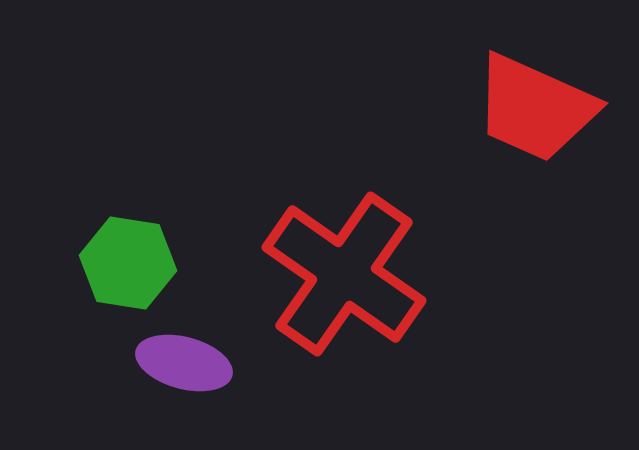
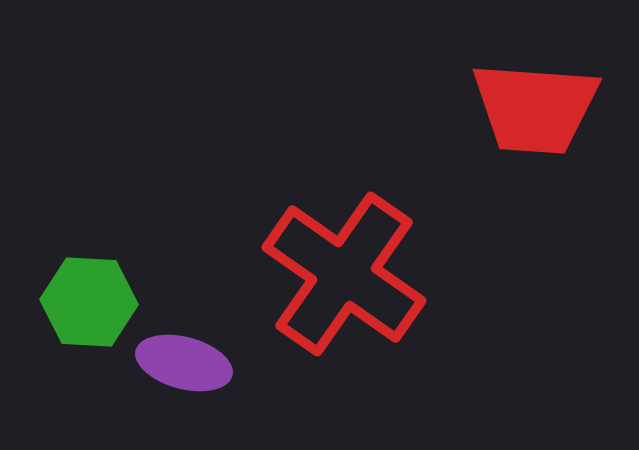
red trapezoid: rotated 20 degrees counterclockwise
green hexagon: moved 39 px left, 39 px down; rotated 6 degrees counterclockwise
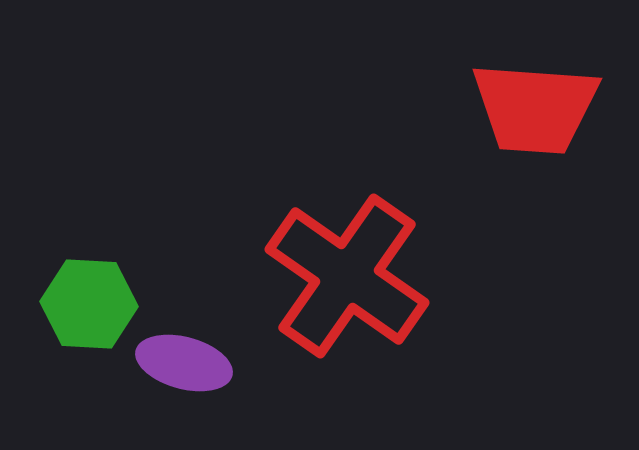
red cross: moved 3 px right, 2 px down
green hexagon: moved 2 px down
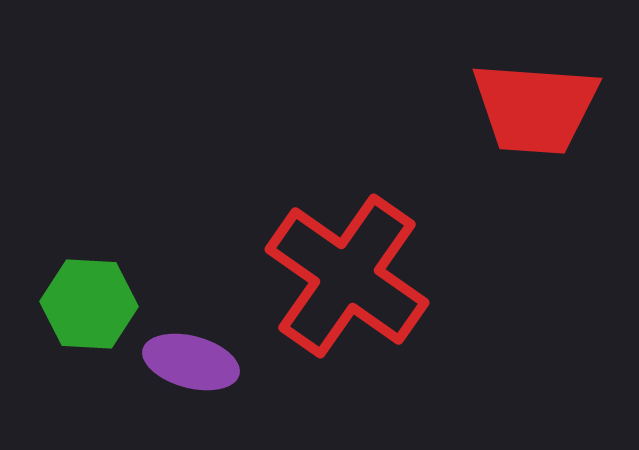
purple ellipse: moved 7 px right, 1 px up
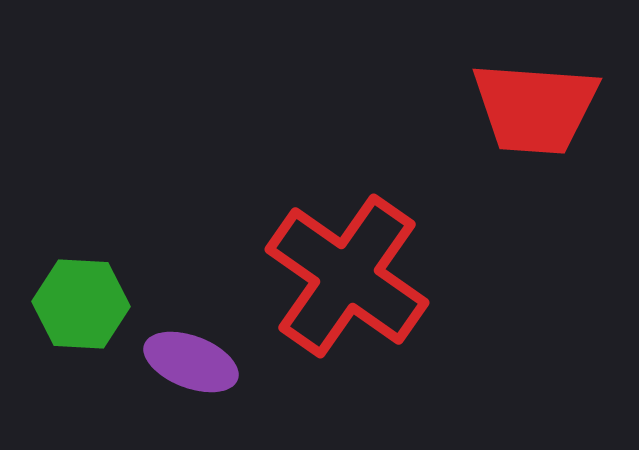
green hexagon: moved 8 px left
purple ellipse: rotated 6 degrees clockwise
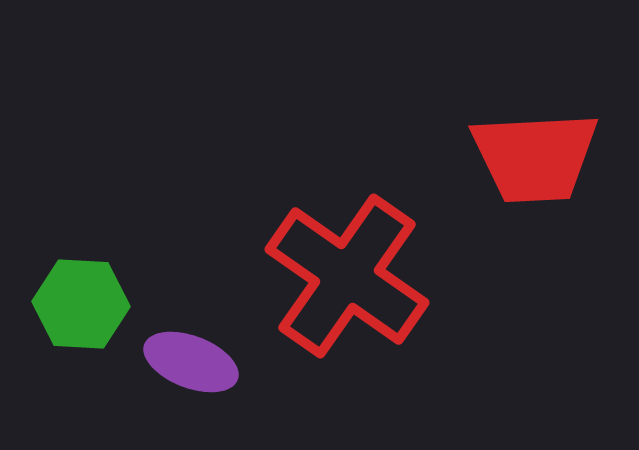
red trapezoid: moved 49 px down; rotated 7 degrees counterclockwise
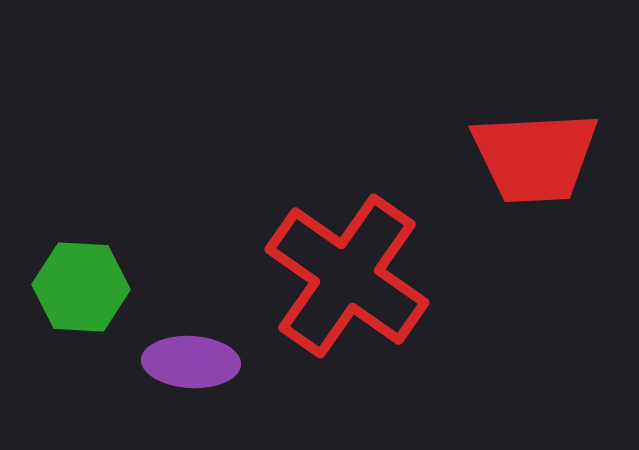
green hexagon: moved 17 px up
purple ellipse: rotated 18 degrees counterclockwise
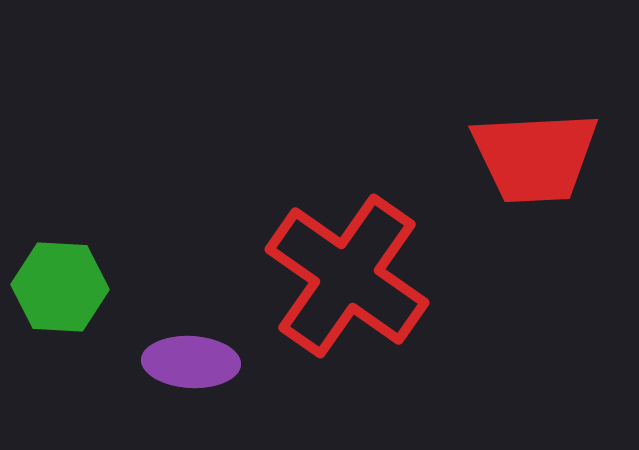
green hexagon: moved 21 px left
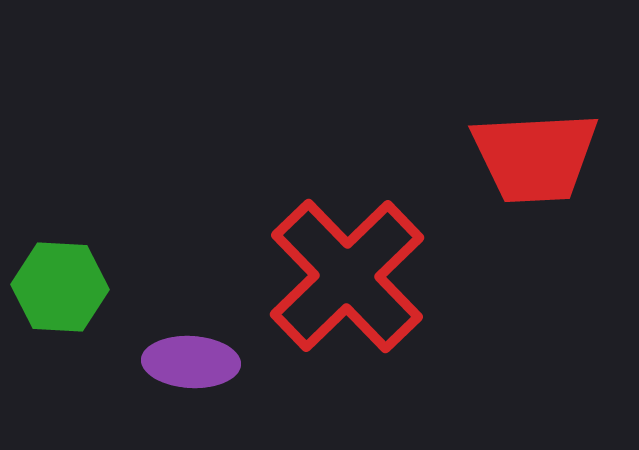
red cross: rotated 11 degrees clockwise
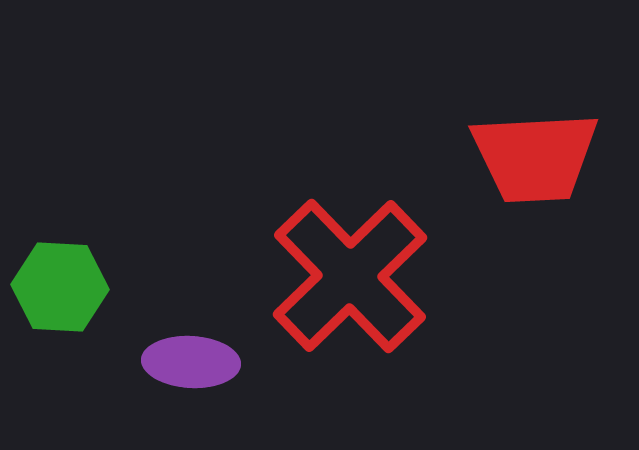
red cross: moved 3 px right
